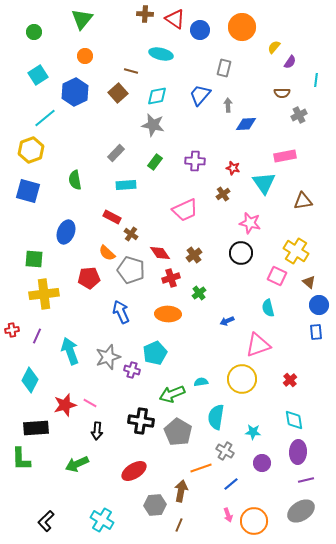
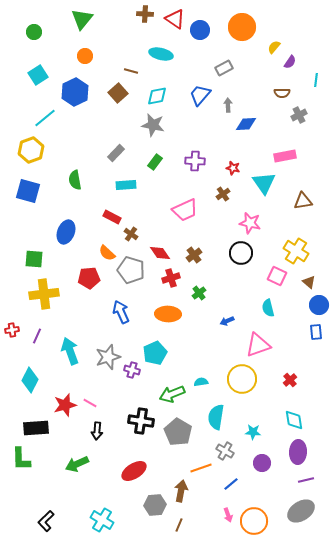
gray rectangle at (224, 68): rotated 48 degrees clockwise
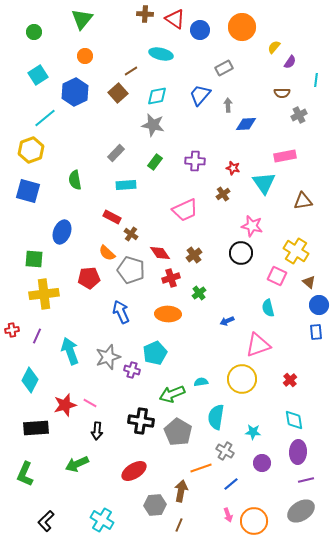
brown line at (131, 71): rotated 48 degrees counterclockwise
pink star at (250, 223): moved 2 px right, 3 px down
blue ellipse at (66, 232): moved 4 px left
green L-shape at (21, 459): moved 4 px right, 15 px down; rotated 25 degrees clockwise
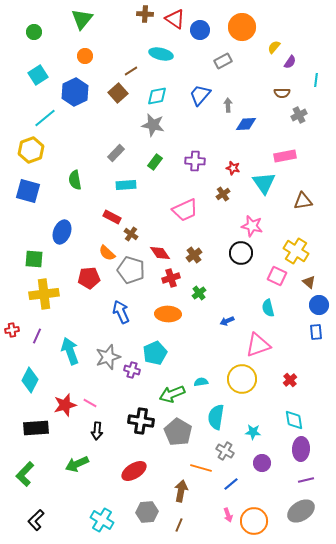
gray rectangle at (224, 68): moved 1 px left, 7 px up
purple ellipse at (298, 452): moved 3 px right, 3 px up
orange line at (201, 468): rotated 35 degrees clockwise
green L-shape at (25, 474): rotated 20 degrees clockwise
gray hexagon at (155, 505): moved 8 px left, 7 px down
black L-shape at (46, 521): moved 10 px left, 1 px up
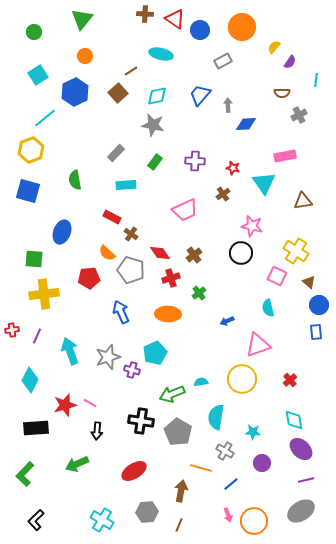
purple ellipse at (301, 449): rotated 50 degrees counterclockwise
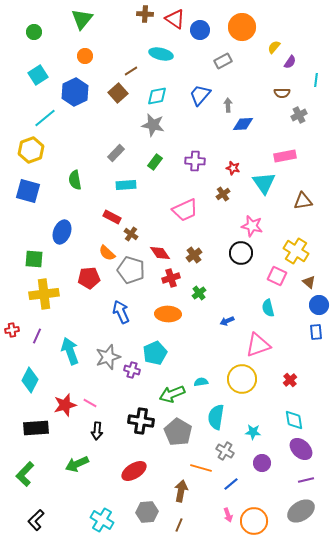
blue diamond at (246, 124): moved 3 px left
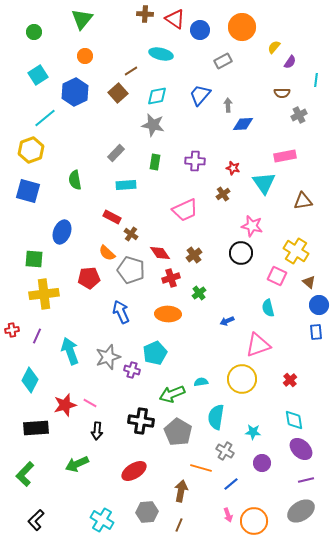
green rectangle at (155, 162): rotated 28 degrees counterclockwise
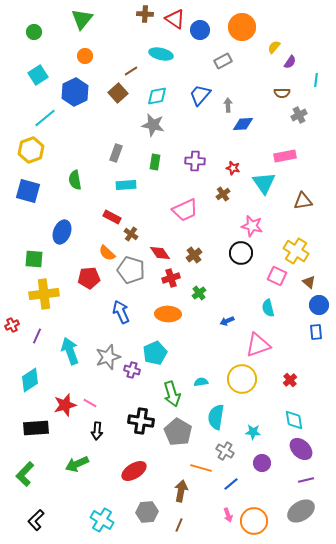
gray rectangle at (116, 153): rotated 24 degrees counterclockwise
red cross at (12, 330): moved 5 px up; rotated 16 degrees counterclockwise
cyan diamond at (30, 380): rotated 30 degrees clockwise
green arrow at (172, 394): rotated 85 degrees counterclockwise
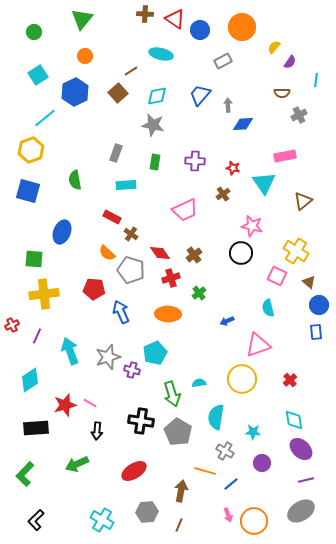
brown triangle at (303, 201): rotated 30 degrees counterclockwise
red pentagon at (89, 278): moved 5 px right, 11 px down; rotated 10 degrees clockwise
cyan semicircle at (201, 382): moved 2 px left, 1 px down
orange line at (201, 468): moved 4 px right, 3 px down
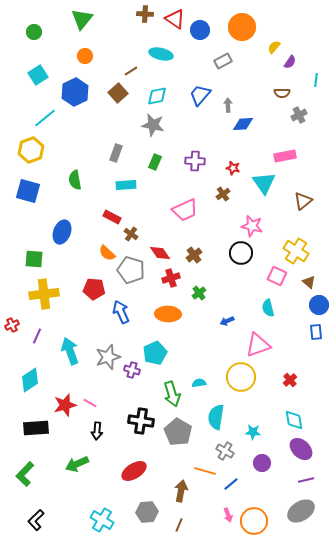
green rectangle at (155, 162): rotated 14 degrees clockwise
yellow circle at (242, 379): moved 1 px left, 2 px up
